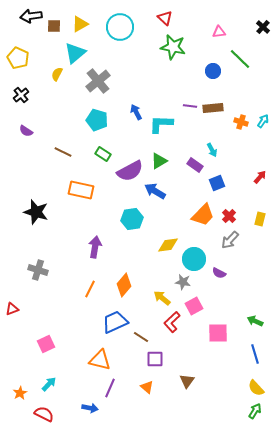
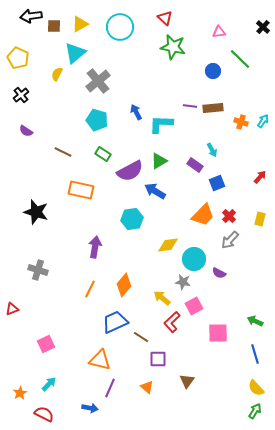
purple square at (155, 359): moved 3 px right
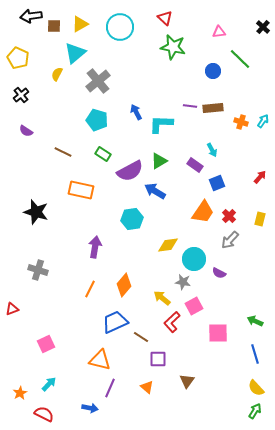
orange trapezoid at (203, 215): moved 3 px up; rotated 10 degrees counterclockwise
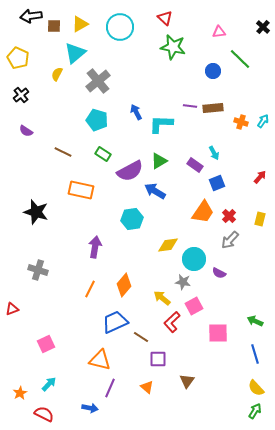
cyan arrow at (212, 150): moved 2 px right, 3 px down
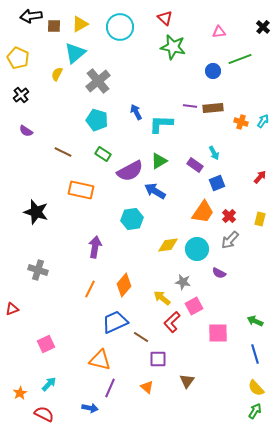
green line at (240, 59): rotated 65 degrees counterclockwise
cyan circle at (194, 259): moved 3 px right, 10 px up
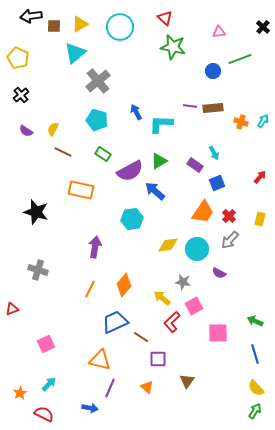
yellow semicircle at (57, 74): moved 4 px left, 55 px down
blue arrow at (155, 191): rotated 10 degrees clockwise
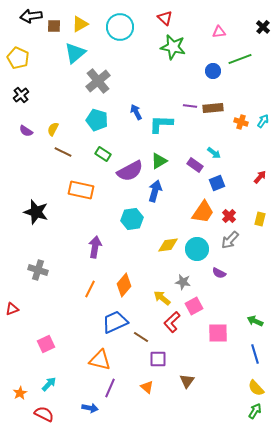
cyan arrow at (214, 153): rotated 24 degrees counterclockwise
blue arrow at (155, 191): rotated 65 degrees clockwise
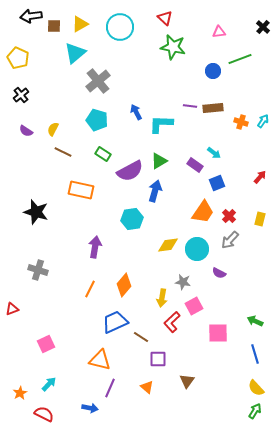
yellow arrow at (162, 298): rotated 120 degrees counterclockwise
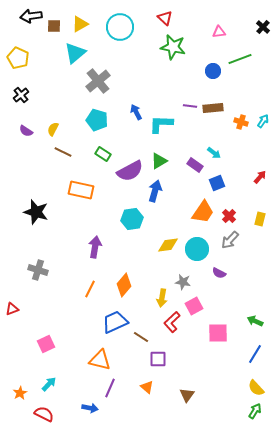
blue line at (255, 354): rotated 48 degrees clockwise
brown triangle at (187, 381): moved 14 px down
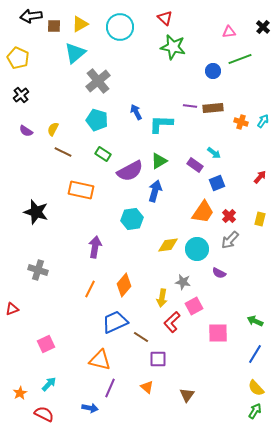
pink triangle at (219, 32): moved 10 px right
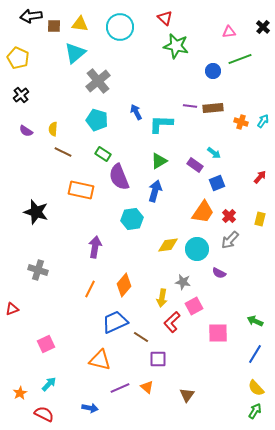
yellow triangle at (80, 24): rotated 36 degrees clockwise
green star at (173, 47): moved 3 px right, 1 px up
yellow semicircle at (53, 129): rotated 24 degrees counterclockwise
purple semicircle at (130, 171): moved 11 px left, 6 px down; rotated 96 degrees clockwise
purple line at (110, 388): moved 10 px right; rotated 42 degrees clockwise
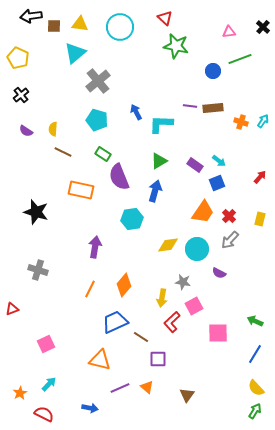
cyan arrow at (214, 153): moved 5 px right, 8 px down
